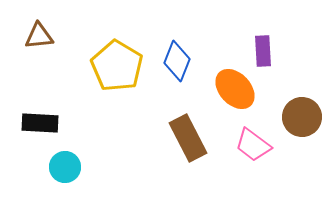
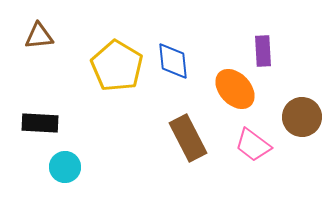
blue diamond: moved 4 px left; rotated 27 degrees counterclockwise
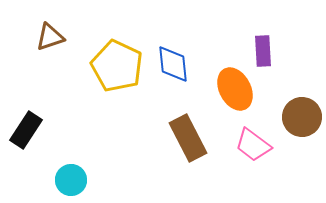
brown triangle: moved 11 px right, 1 px down; rotated 12 degrees counterclockwise
blue diamond: moved 3 px down
yellow pentagon: rotated 6 degrees counterclockwise
orange ellipse: rotated 15 degrees clockwise
black rectangle: moved 14 px left, 7 px down; rotated 60 degrees counterclockwise
cyan circle: moved 6 px right, 13 px down
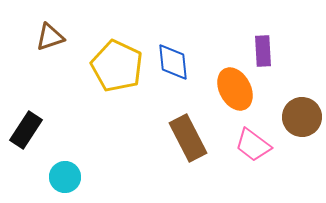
blue diamond: moved 2 px up
cyan circle: moved 6 px left, 3 px up
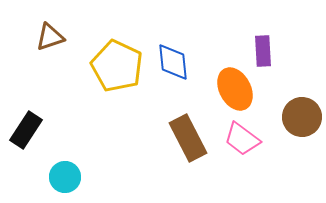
pink trapezoid: moved 11 px left, 6 px up
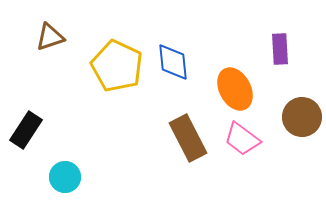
purple rectangle: moved 17 px right, 2 px up
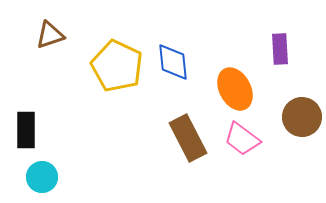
brown triangle: moved 2 px up
black rectangle: rotated 33 degrees counterclockwise
cyan circle: moved 23 px left
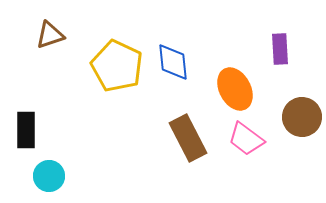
pink trapezoid: moved 4 px right
cyan circle: moved 7 px right, 1 px up
